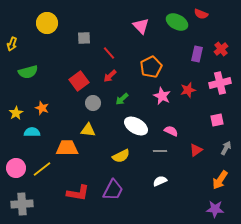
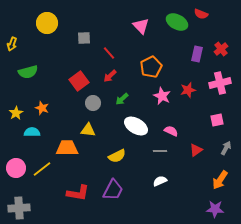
yellow semicircle: moved 4 px left
gray cross: moved 3 px left, 4 px down
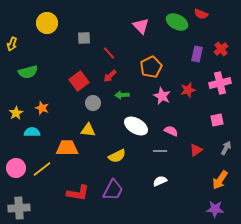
green arrow: moved 4 px up; rotated 40 degrees clockwise
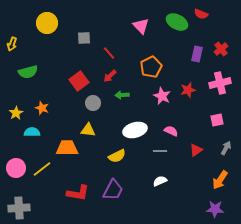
white ellipse: moved 1 px left, 4 px down; rotated 45 degrees counterclockwise
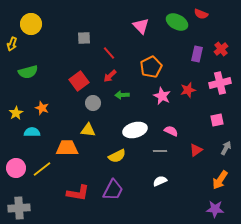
yellow circle: moved 16 px left, 1 px down
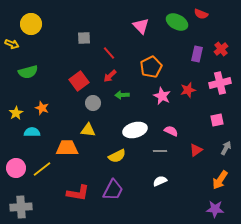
yellow arrow: rotated 88 degrees counterclockwise
gray cross: moved 2 px right, 1 px up
